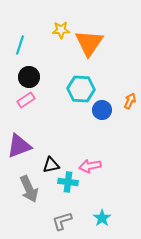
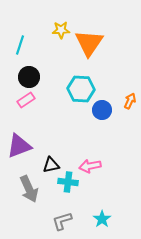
cyan star: moved 1 px down
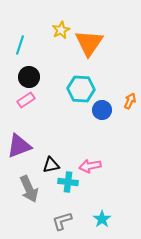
yellow star: rotated 24 degrees counterclockwise
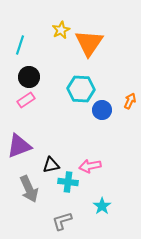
cyan star: moved 13 px up
